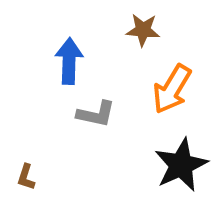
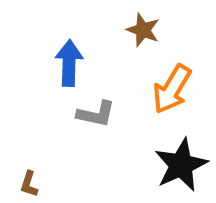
brown star: rotated 16 degrees clockwise
blue arrow: moved 2 px down
brown L-shape: moved 3 px right, 7 px down
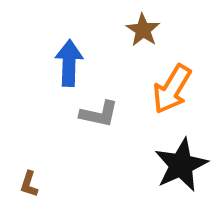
brown star: rotated 12 degrees clockwise
gray L-shape: moved 3 px right
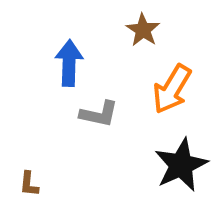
brown L-shape: rotated 12 degrees counterclockwise
